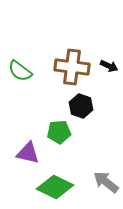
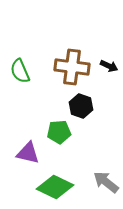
green semicircle: rotated 30 degrees clockwise
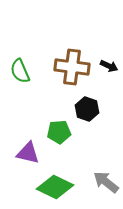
black hexagon: moved 6 px right, 3 px down
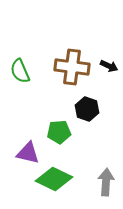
gray arrow: rotated 56 degrees clockwise
green diamond: moved 1 px left, 8 px up
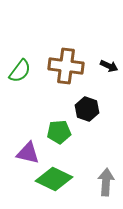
brown cross: moved 6 px left, 1 px up
green semicircle: rotated 120 degrees counterclockwise
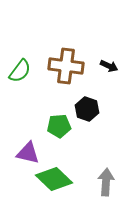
green pentagon: moved 6 px up
green diamond: rotated 18 degrees clockwise
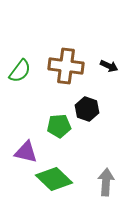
purple triangle: moved 2 px left, 1 px up
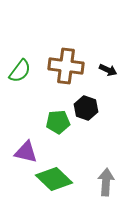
black arrow: moved 1 px left, 4 px down
black hexagon: moved 1 px left, 1 px up
green pentagon: moved 1 px left, 4 px up
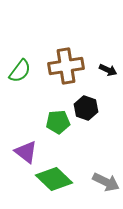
brown cross: rotated 16 degrees counterclockwise
purple triangle: rotated 25 degrees clockwise
gray arrow: rotated 112 degrees clockwise
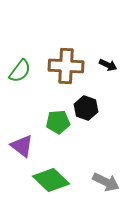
brown cross: rotated 12 degrees clockwise
black arrow: moved 5 px up
purple triangle: moved 4 px left, 6 px up
green diamond: moved 3 px left, 1 px down
